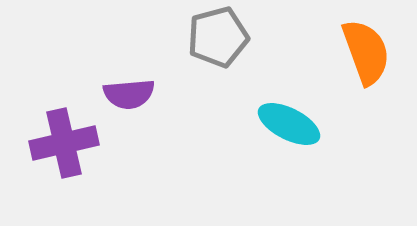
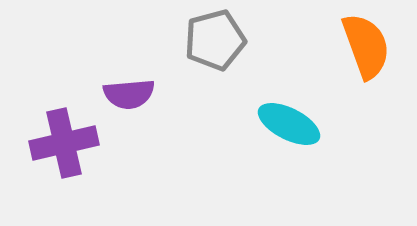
gray pentagon: moved 3 px left, 3 px down
orange semicircle: moved 6 px up
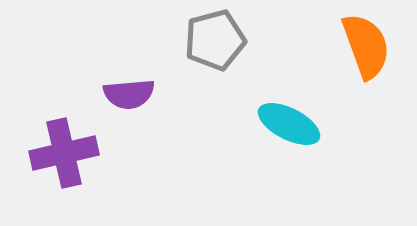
purple cross: moved 10 px down
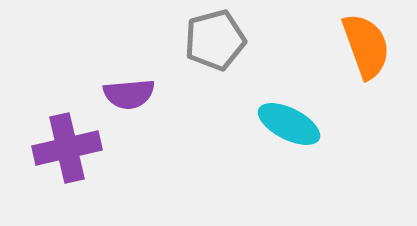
purple cross: moved 3 px right, 5 px up
